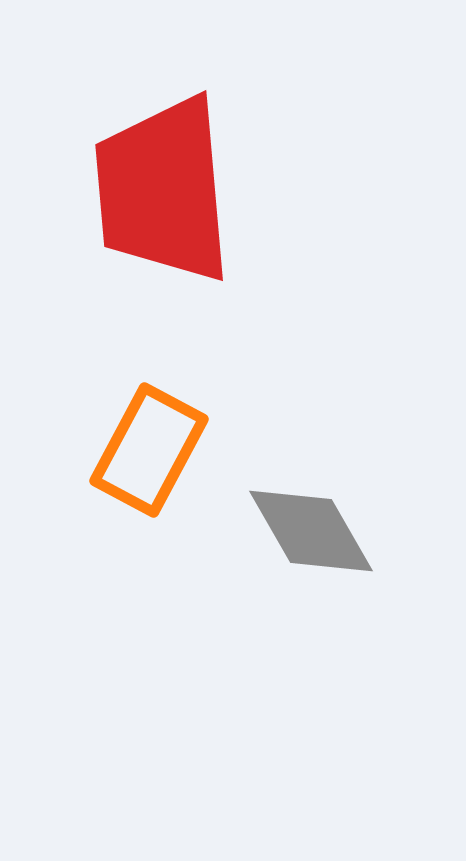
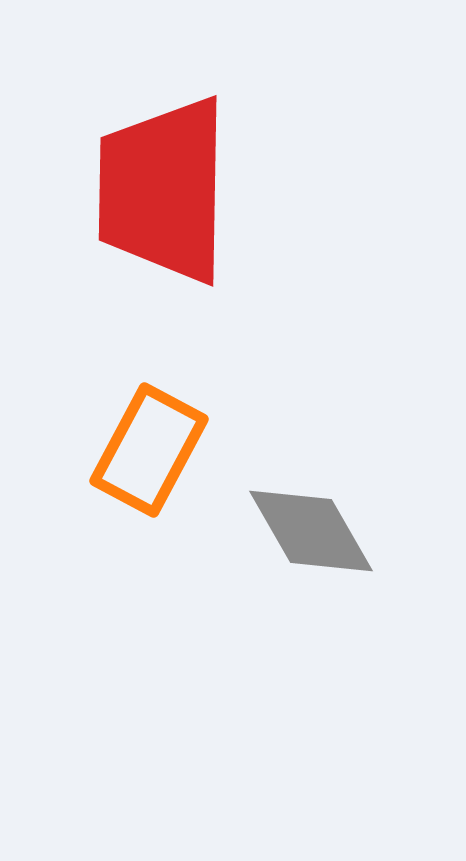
red trapezoid: rotated 6 degrees clockwise
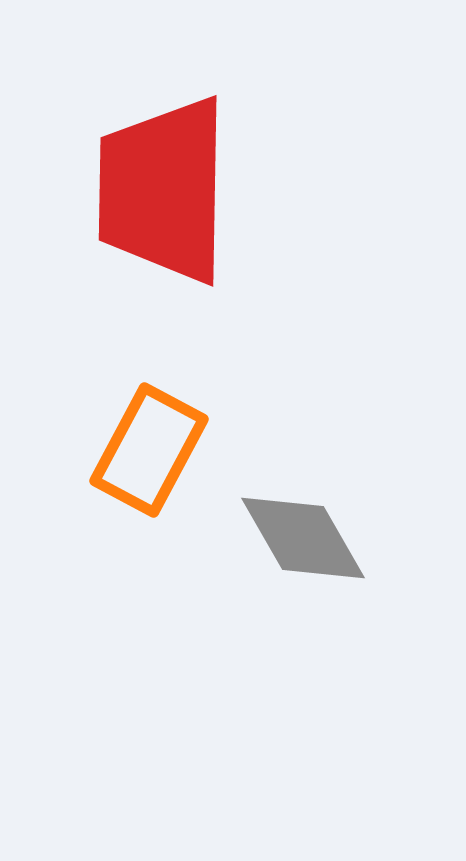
gray diamond: moved 8 px left, 7 px down
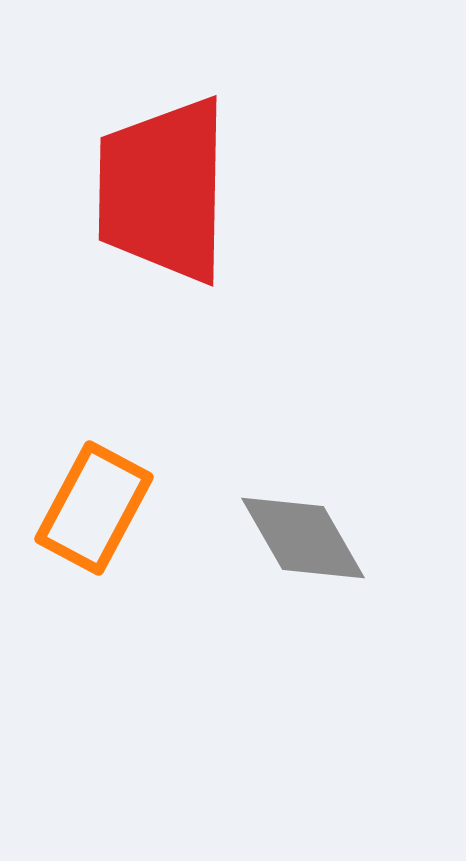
orange rectangle: moved 55 px left, 58 px down
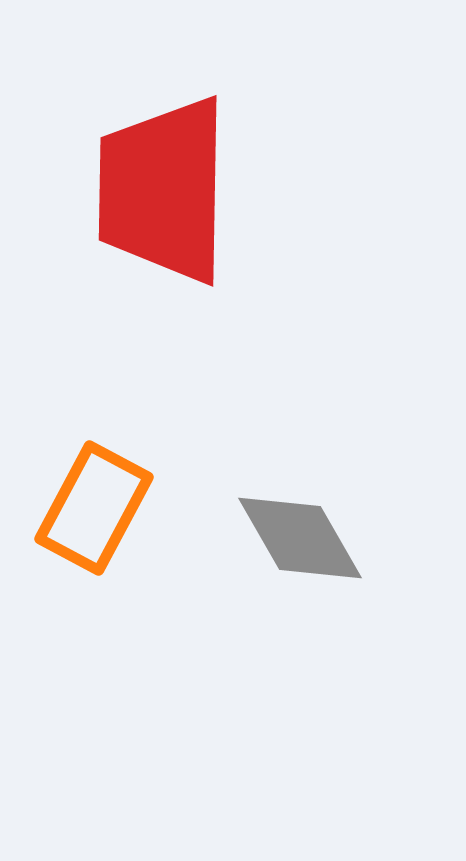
gray diamond: moved 3 px left
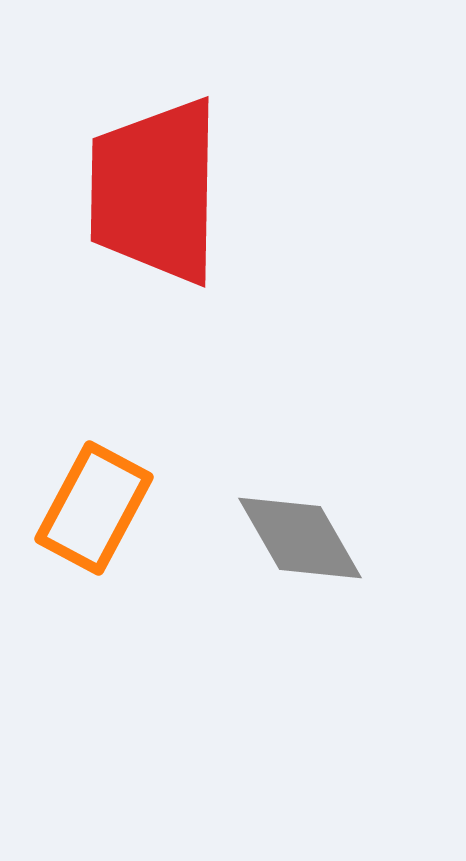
red trapezoid: moved 8 px left, 1 px down
